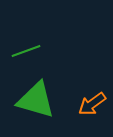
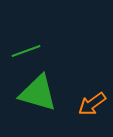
green triangle: moved 2 px right, 7 px up
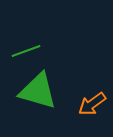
green triangle: moved 2 px up
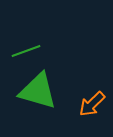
orange arrow: rotated 8 degrees counterclockwise
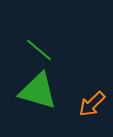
green line: moved 13 px right, 1 px up; rotated 60 degrees clockwise
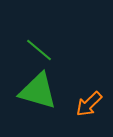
orange arrow: moved 3 px left
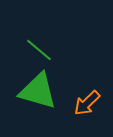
orange arrow: moved 2 px left, 1 px up
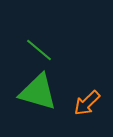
green triangle: moved 1 px down
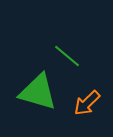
green line: moved 28 px right, 6 px down
